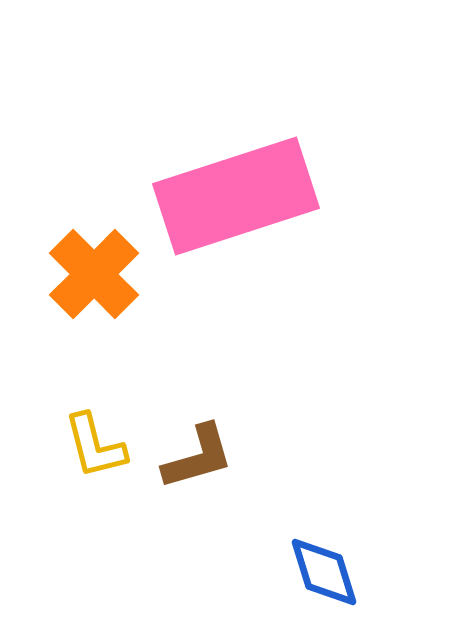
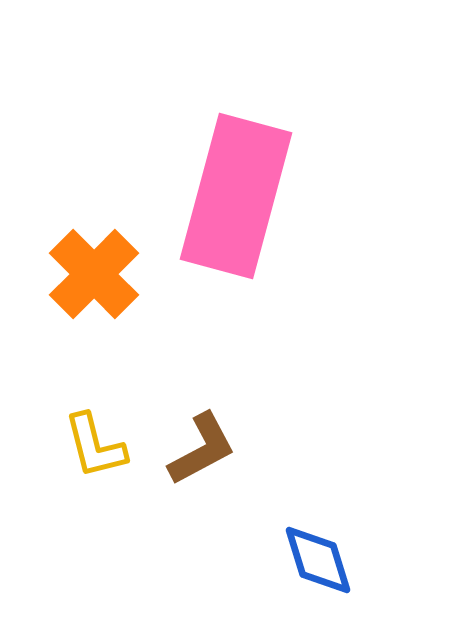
pink rectangle: rotated 57 degrees counterclockwise
brown L-shape: moved 4 px right, 8 px up; rotated 12 degrees counterclockwise
blue diamond: moved 6 px left, 12 px up
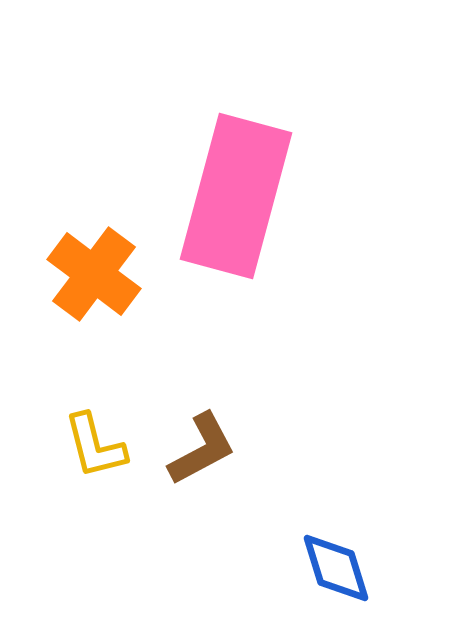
orange cross: rotated 8 degrees counterclockwise
blue diamond: moved 18 px right, 8 px down
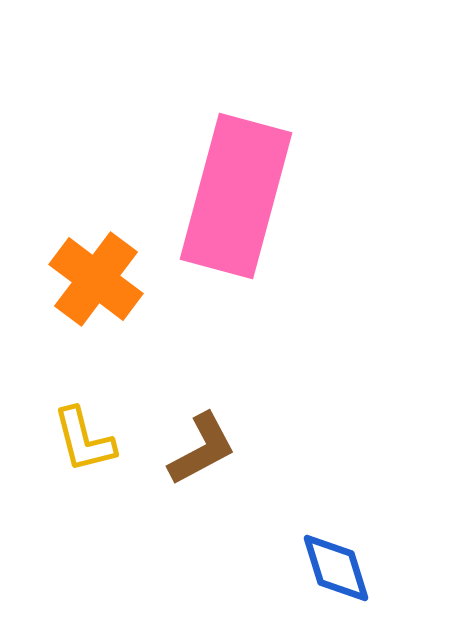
orange cross: moved 2 px right, 5 px down
yellow L-shape: moved 11 px left, 6 px up
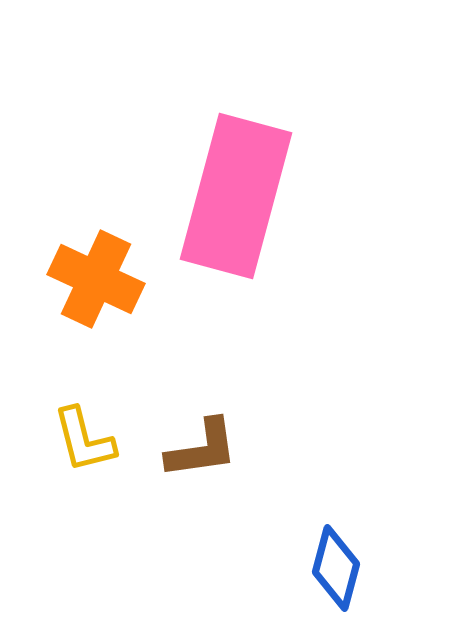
orange cross: rotated 12 degrees counterclockwise
brown L-shape: rotated 20 degrees clockwise
blue diamond: rotated 32 degrees clockwise
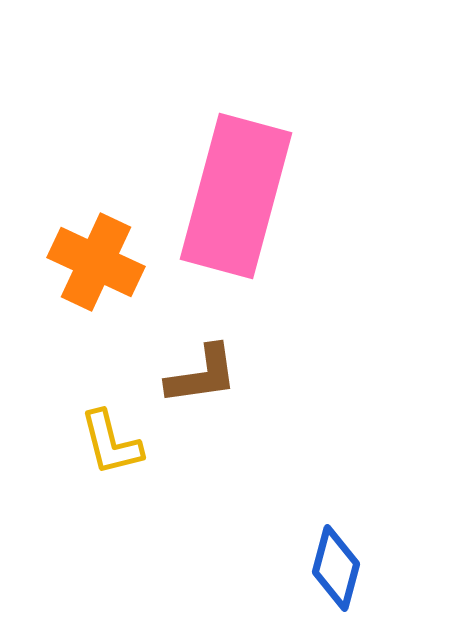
orange cross: moved 17 px up
yellow L-shape: moved 27 px right, 3 px down
brown L-shape: moved 74 px up
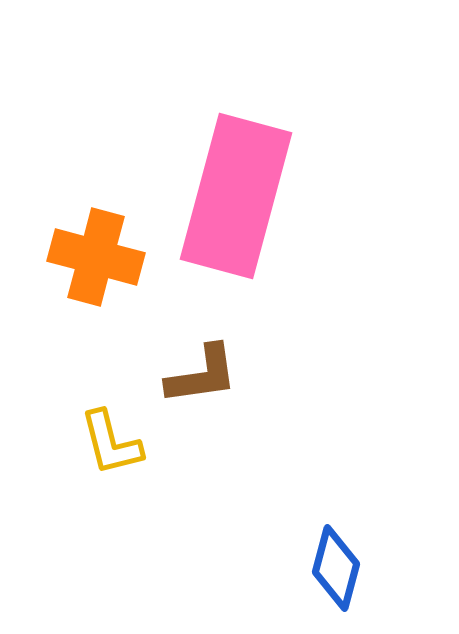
orange cross: moved 5 px up; rotated 10 degrees counterclockwise
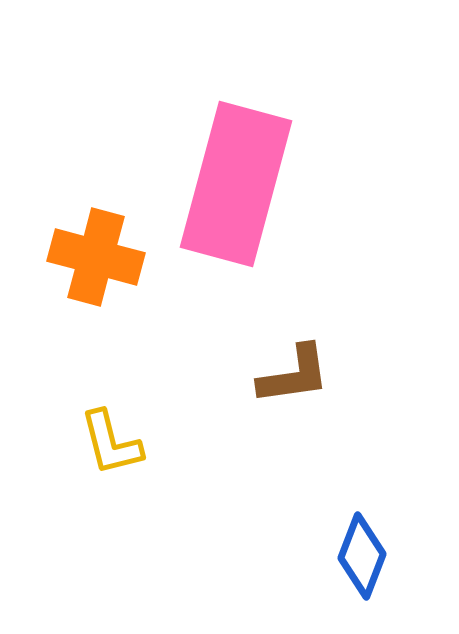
pink rectangle: moved 12 px up
brown L-shape: moved 92 px right
blue diamond: moved 26 px right, 12 px up; rotated 6 degrees clockwise
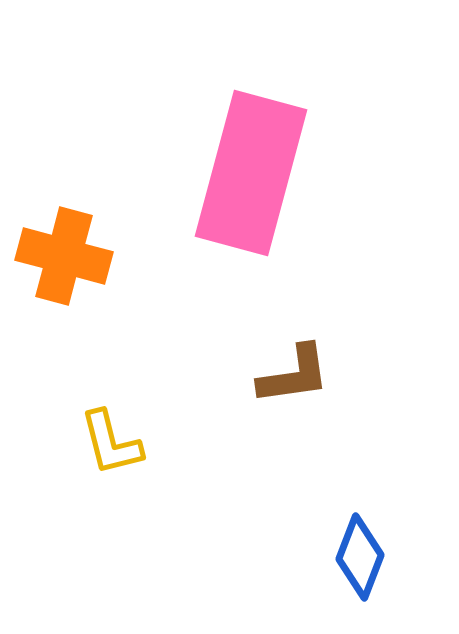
pink rectangle: moved 15 px right, 11 px up
orange cross: moved 32 px left, 1 px up
blue diamond: moved 2 px left, 1 px down
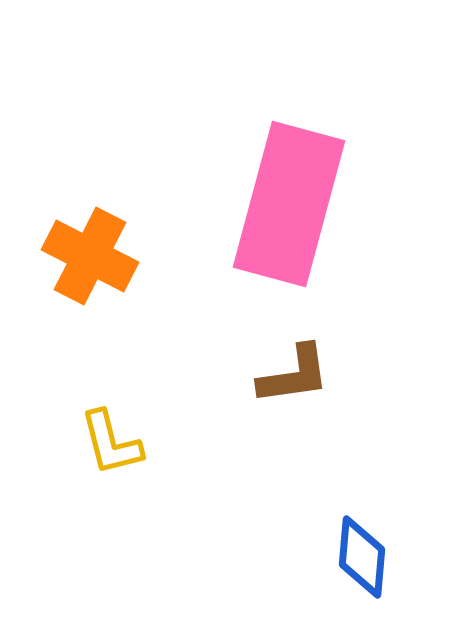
pink rectangle: moved 38 px right, 31 px down
orange cross: moved 26 px right; rotated 12 degrees clockwise
blue diamond: moved 2 px right; rotated 16 degrees counterclockwise
